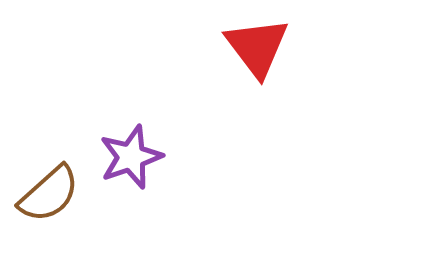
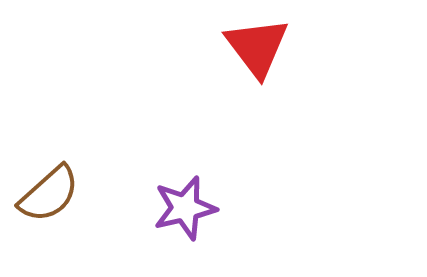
purple star: moved 54 px right, 51 px down; rotated 6 degrees clockwise
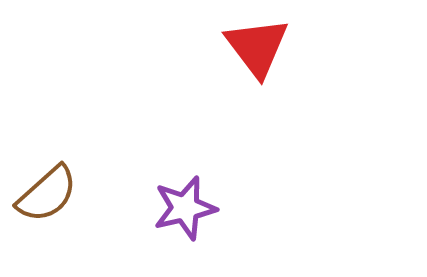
brown semicircle: moved 2 px left
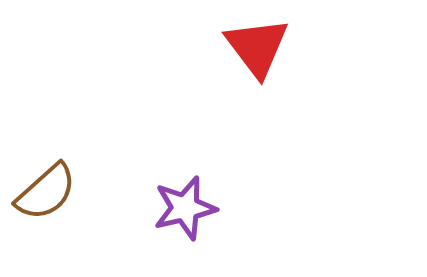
brown semicircle: moved 1 px left, 2 px up
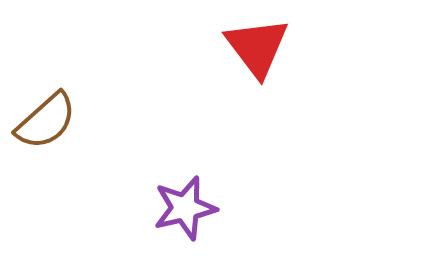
brown semicircle: moved 71 px up
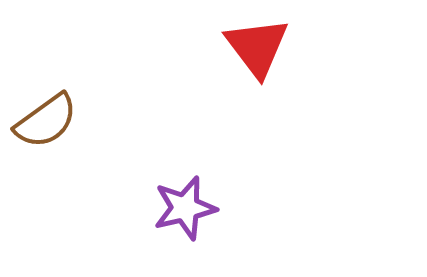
brown semicircle: rotated 6 degrees clockwise
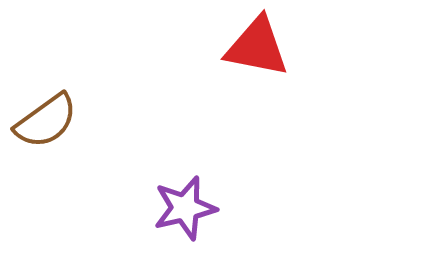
red triangle: rotated 42 degrees counterclockwise
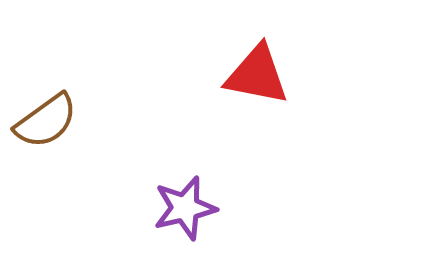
red triangle: moved 28 px down
